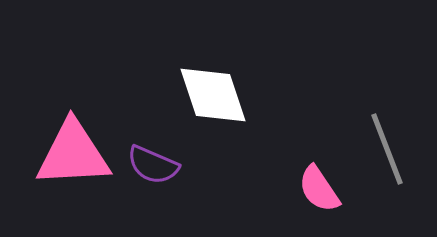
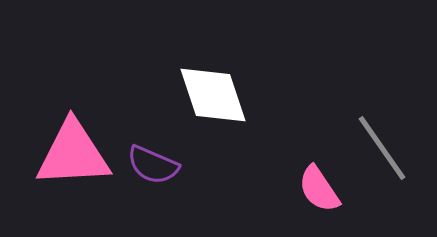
gray line: moved 5 px left, 1 px up; rotated 14 degrees counterclockwise
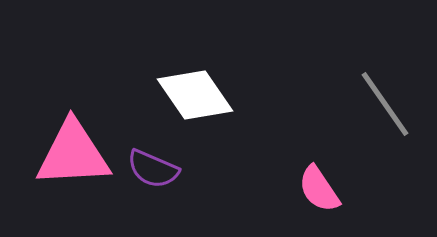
white diamond: moved 18 px left; rotated 16 degrees counterclockwise
gray line: moved 3 px right, 44 px up
purple semicircle: moved 4 px down
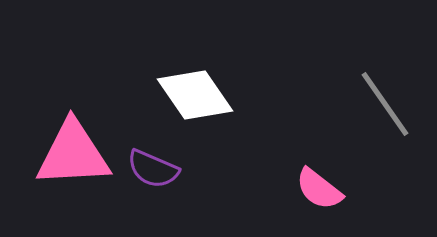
pink semicircle: rotated 18 degrees counterclockwise
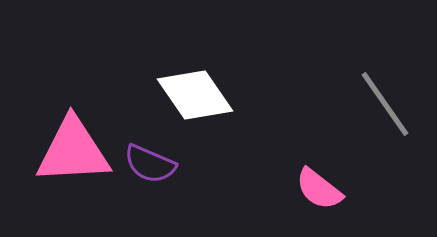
pink triangle: moved 3 px up
purple semicircle: moved 3 px left, 5 px up
